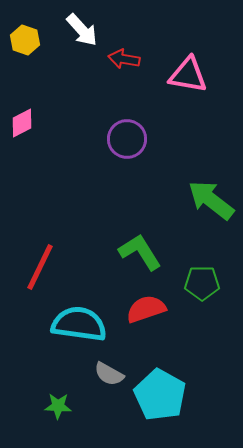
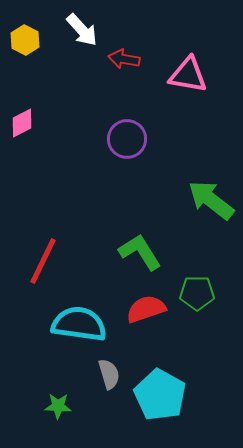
yellow hexagon: rotated 8 degrees clockwise
red line: moved 3 px right, 6 px up
green pentagon: moved 5 px left, 10 px down
gray semicircle: rotated 136 degrees counterclockwise
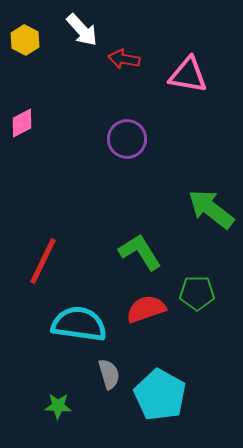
green arrow: moved 9 px down
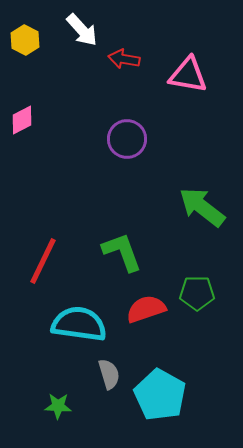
pink diamond: moved 3 px up
green arrow: moved 9 px left, 2 px up
green L-shape: moved 18 px left; rotated 12 degrees clockwise
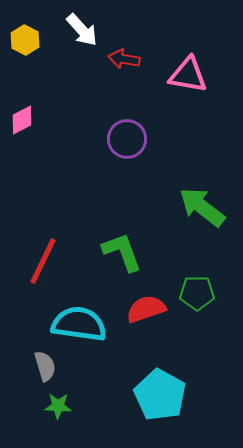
gray semicircle: moved 64 px left, 8 px up
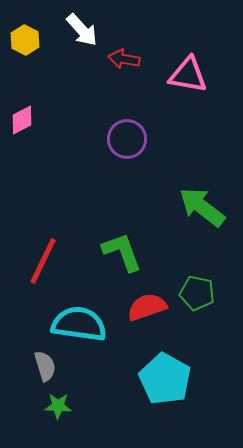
green pentagon: rotated 12 degrees clockwise
red semicircle: moved 1 px right, 2 px up
cyan pentagon: moved 5 px right, 16 px up
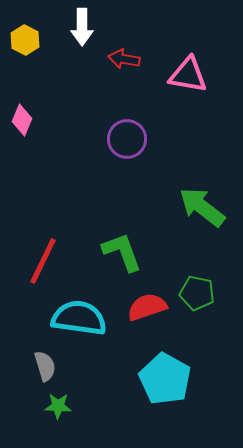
white arrow: moved 3 px up; rotated 42 degrees clockwise
pink diamond: rotated 40 degrees counterclockwise
cyan semicircle: moved 6 px up
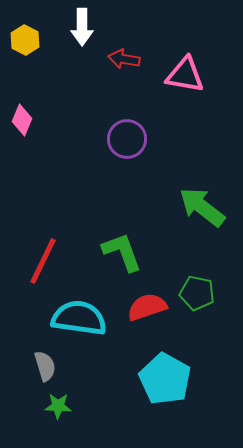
pink triangle: moved 3 px left
